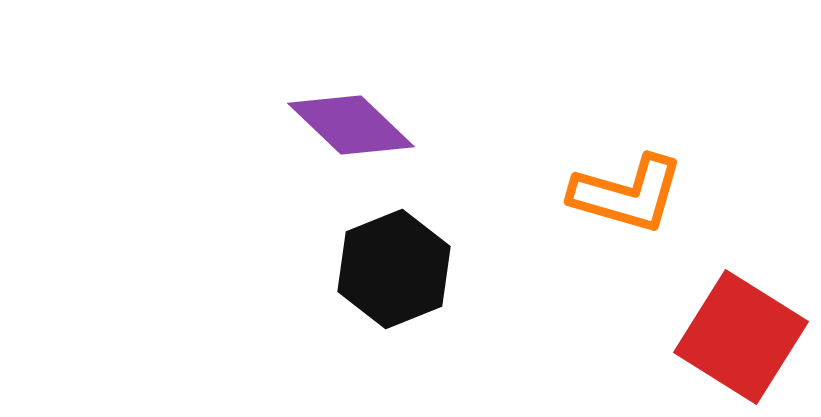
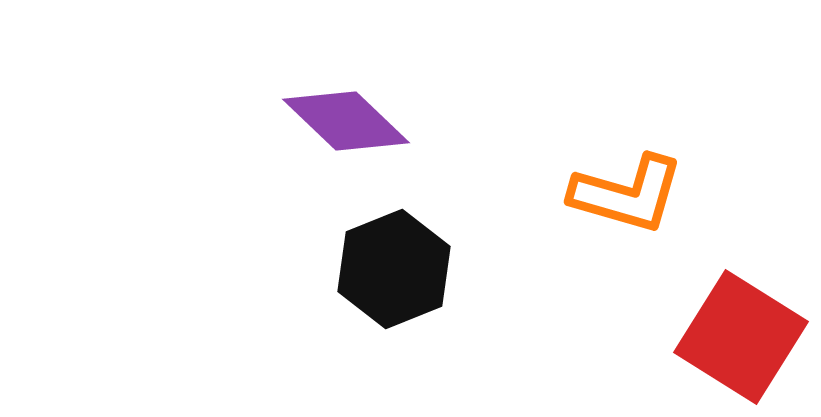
purple diamond: moved 5 px left, 4 px up
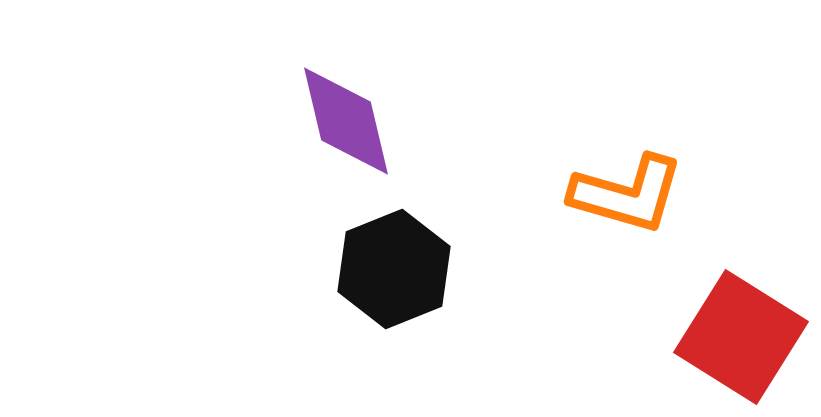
purple diamond: rotated 33 degrees clockwise
